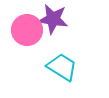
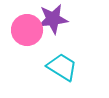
purple star: rotated 16 degrees counterclockwise
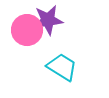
purple star: moved 5 px left, 1 px down
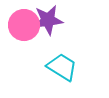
pink circle: moved 3 px left, 5 px up
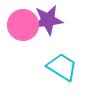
pink circle: moved 1 px left
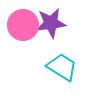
purple star: moved 3 px right, 3 px down
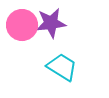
pink circle: moved 1 px left
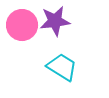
purple star: moved 4 px right, 2 px up
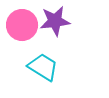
cyan trapezoid: moved 19 px left
